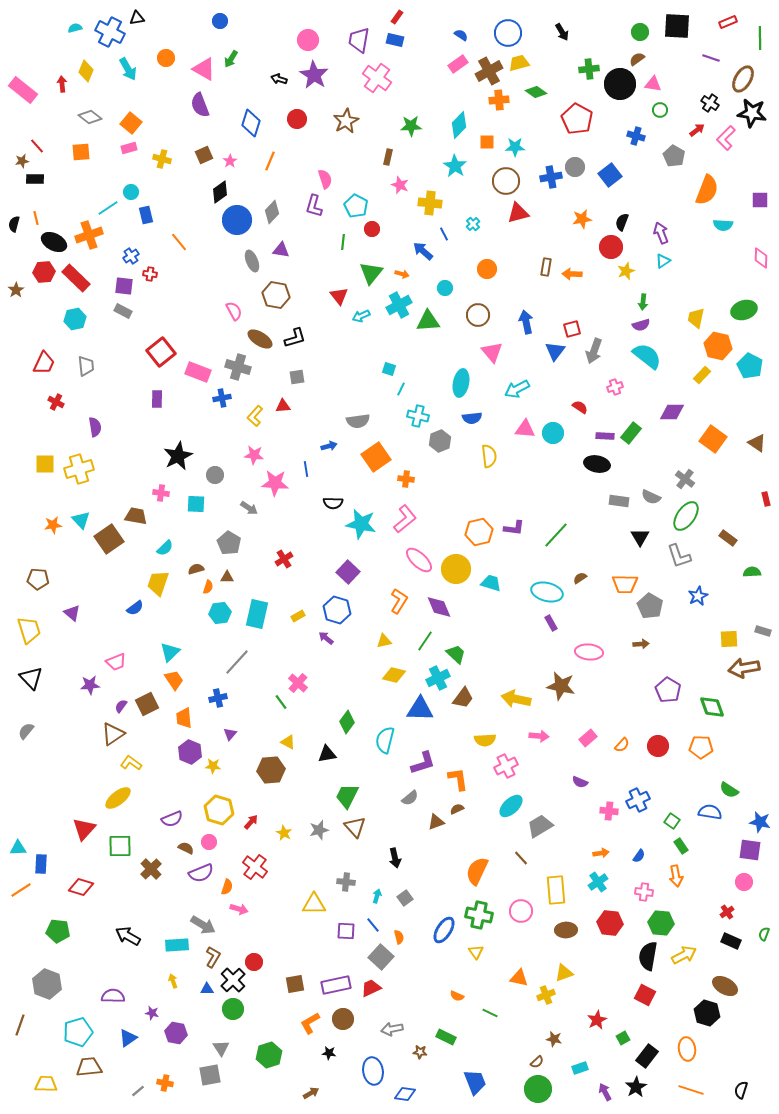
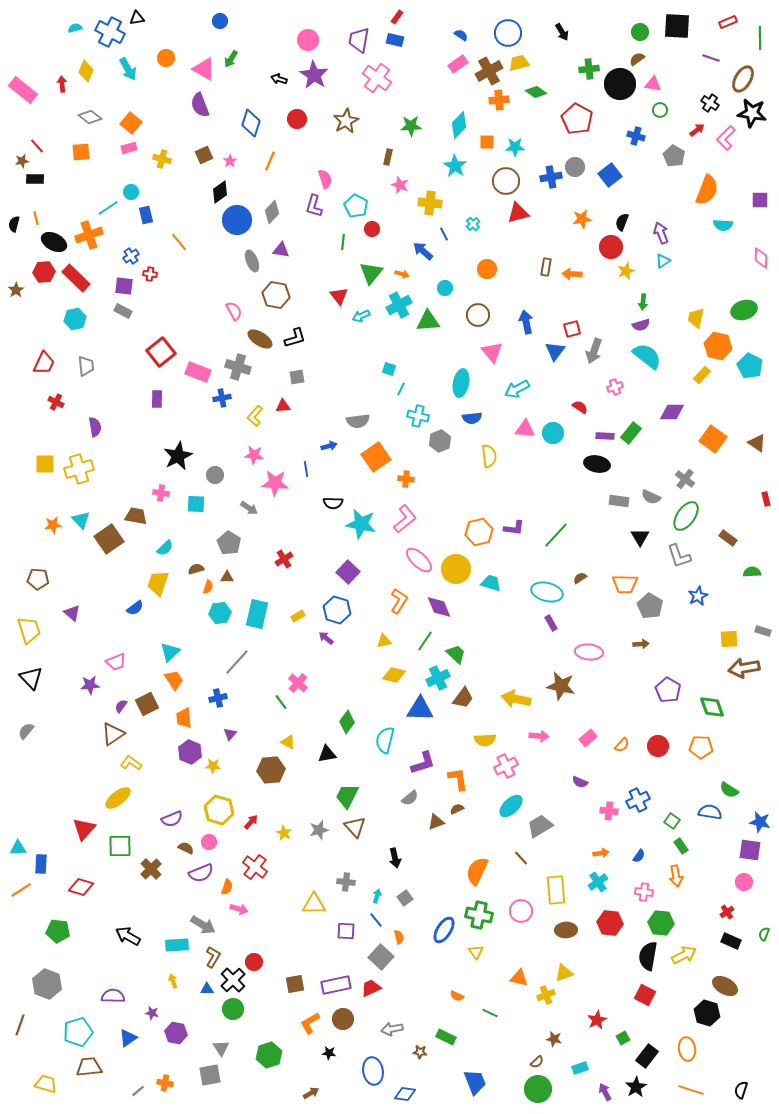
blue line at (373, 925): moved 3 px right, 5 px up
yellow trapezoid at (46, 1084): rotated 15 degrees clockwise
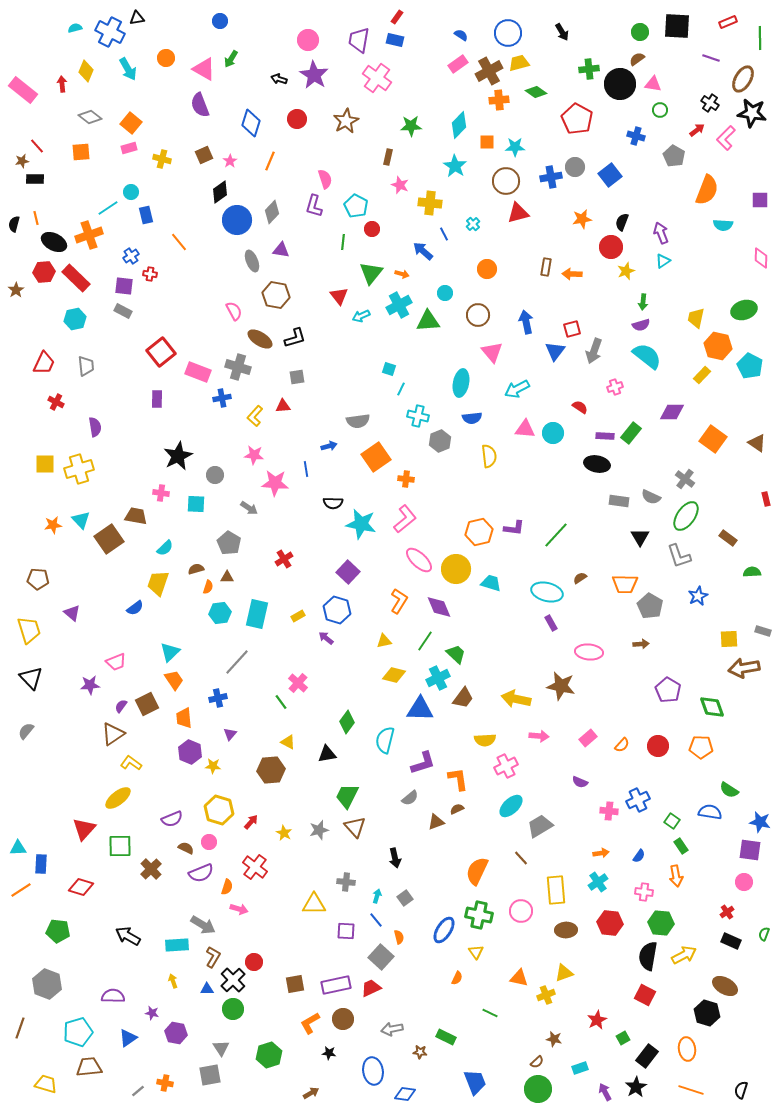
cyan circle at (445, 288): moved 5 px down
orange semicircle at (457, 996): moved 18 px up; rotated 88 degrees counterclockwise
brown line at (20, 1025): moved 3 px down
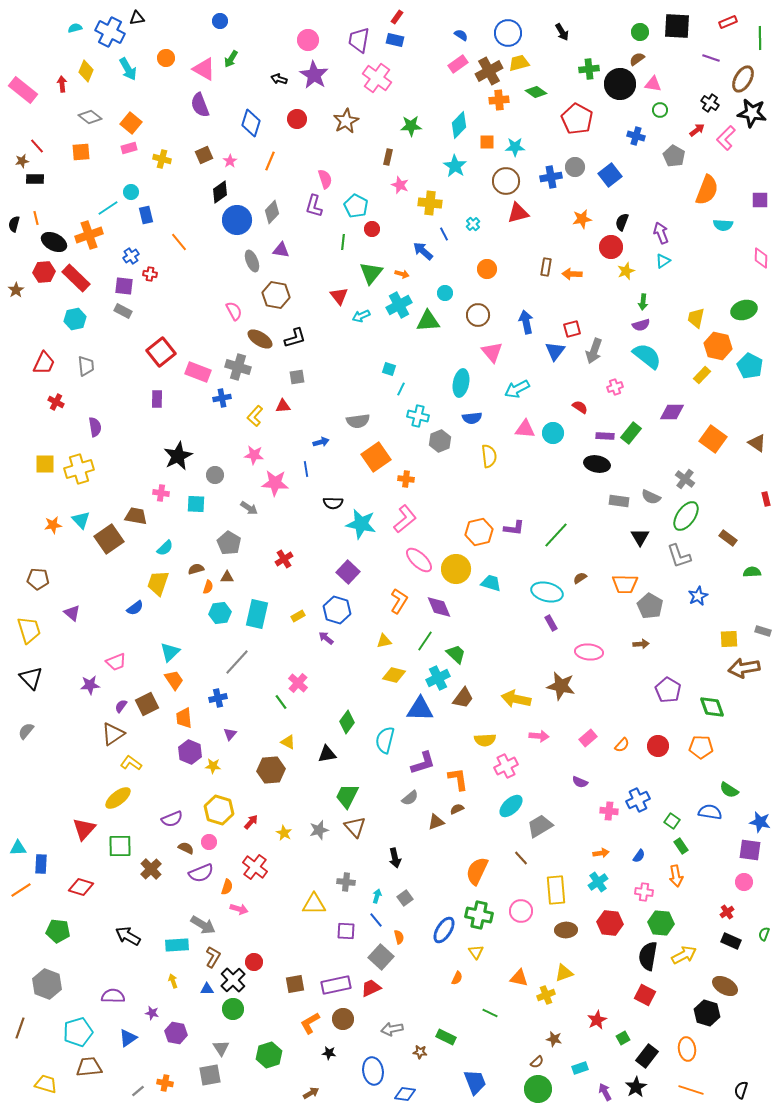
blue arrow at (329, 446): moved 8 px left, 4 px up
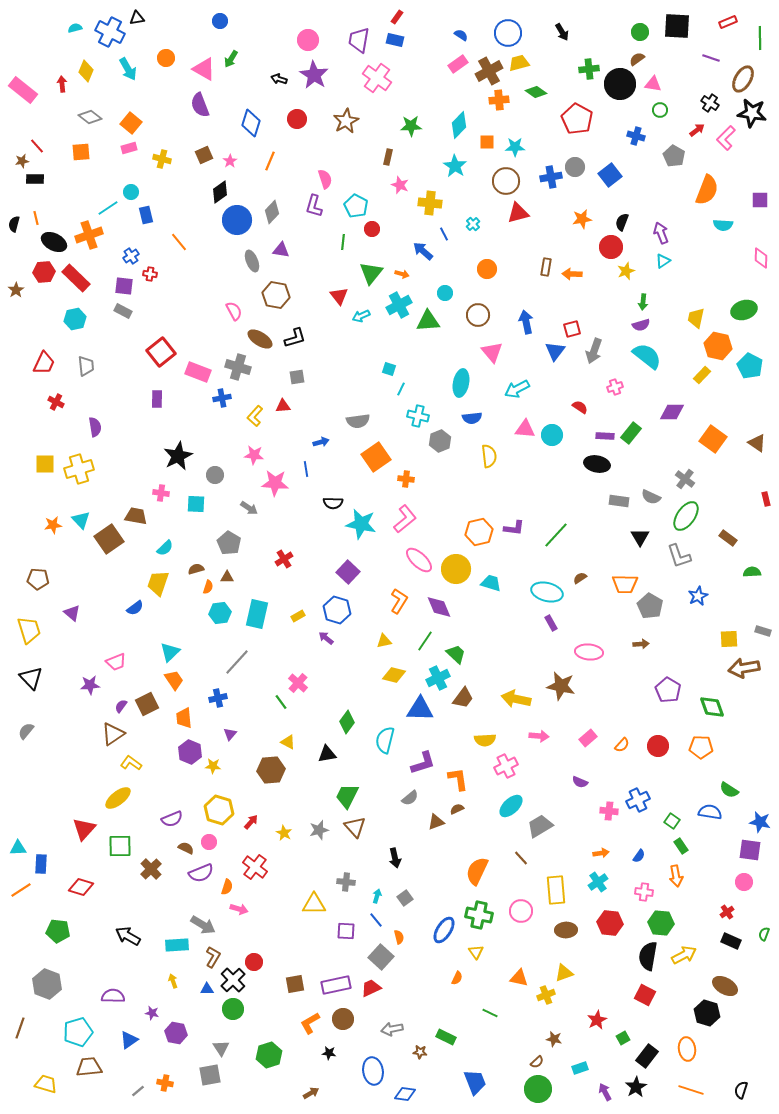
cyan circle at (553, 433): moved 1 px left, 2 px down
blue triangle at (128, 1038): moved 1 px right, 2 px down
